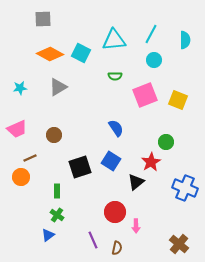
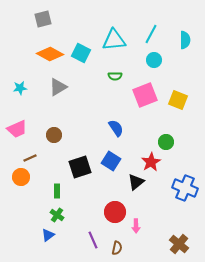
gray square: rotated 12 degrees counterclockwise
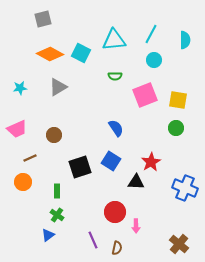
yellow square: rotated 12 degrees counterclockwise
green circle: moved 10 px right, 14 px up
orange circle: moved 2 px right, 5 px down
black triangle: rotated 42 degrees clockwise
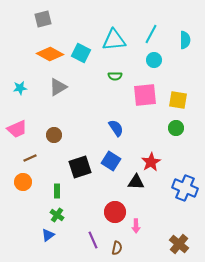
pink square: rotated 15 degrees clockwise
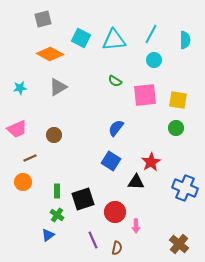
cyan square: moved 15 px up
green semicircle: moved 5 px down; rotated 32 degrees clockwise
blue semicircle: rotated 108 degrees counterclockwise
black square: moved 3 px right, 32 px down
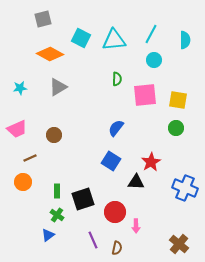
green semicircle: moved 2 px right, 2 px up; rotated 120 degrees counterclockwise
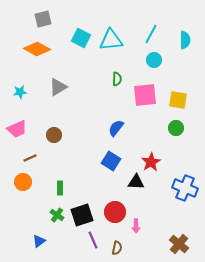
cyan triangle: moved 3 px left
orange diamond: moved 13 px left, 5 px up
cyan star: moved 4 px down
green rectangle: moved 3 px right, 3 px up
black square: moved 1 px left, 16 px down
blue triangle: moved 9 px left, 6 px down
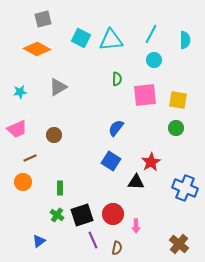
red circle: moved 2 px left, 2 px down
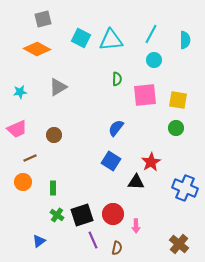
green rectangle: moved 7 px left
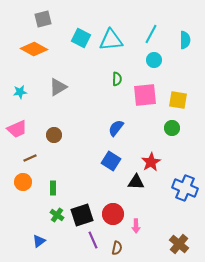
orange diamond: moved 3 px left
green circle: moved 4 px left
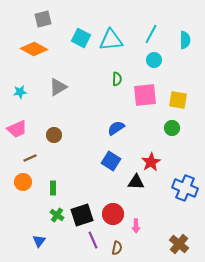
blue semicircle: rotated 18 degrees clockwise
blue triangle: rotated 16 degrees counterclockwise
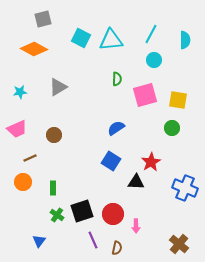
pink square: rotated 10 degrees counterclockwise
black square: moved 4 px up
